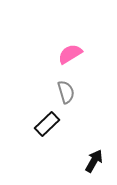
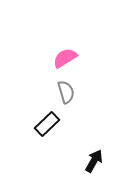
pink semicircle: moved 5 px left, 4 px down
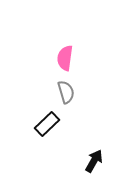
pink semicircle: rotated 50 degrees counterclockwise
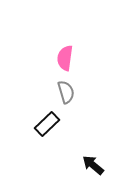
black arrow: moved 1 px left, 4 px down; rotated 80 degrees counterclockwise
